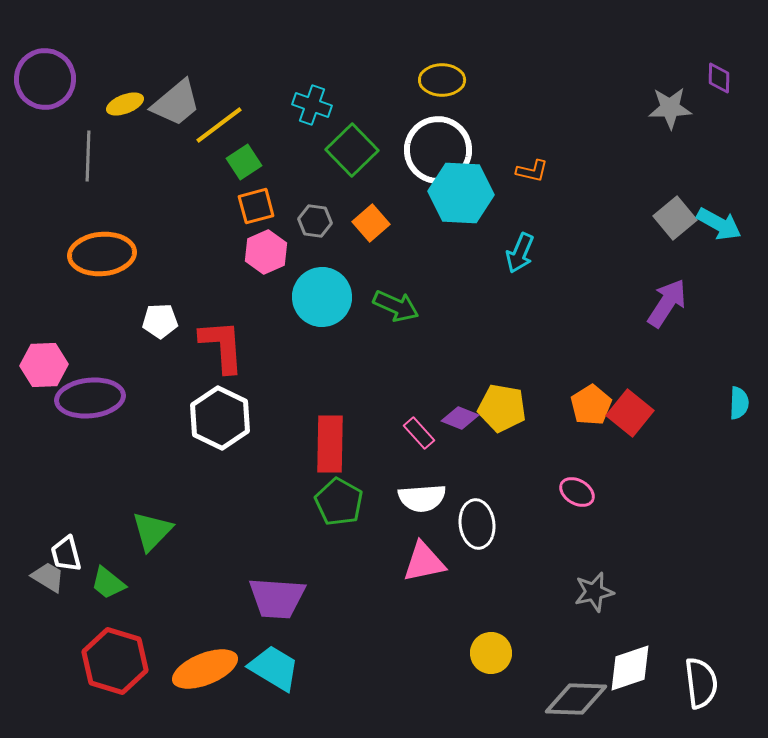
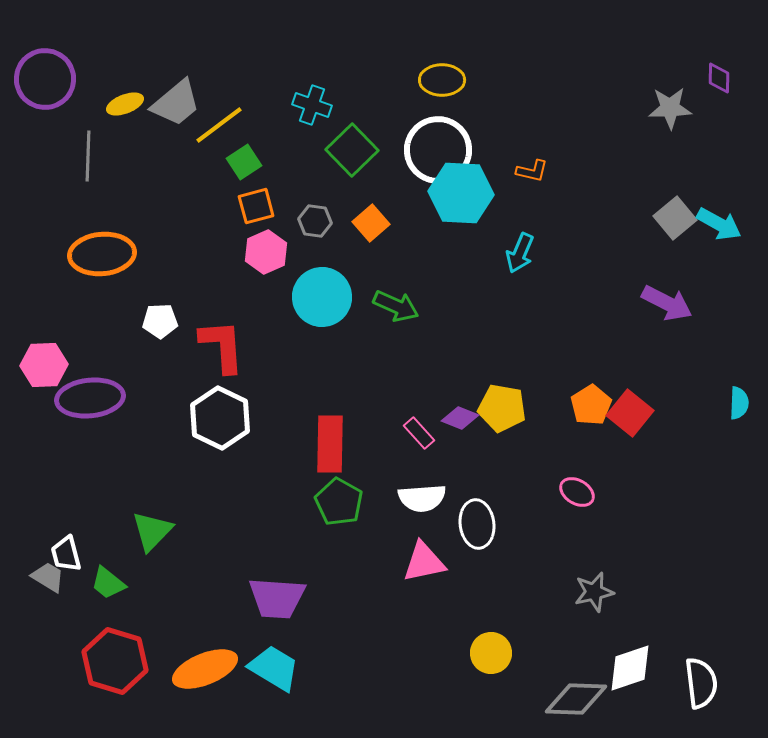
purple arrow at (667, 303): rotated 84 degrees clockwise
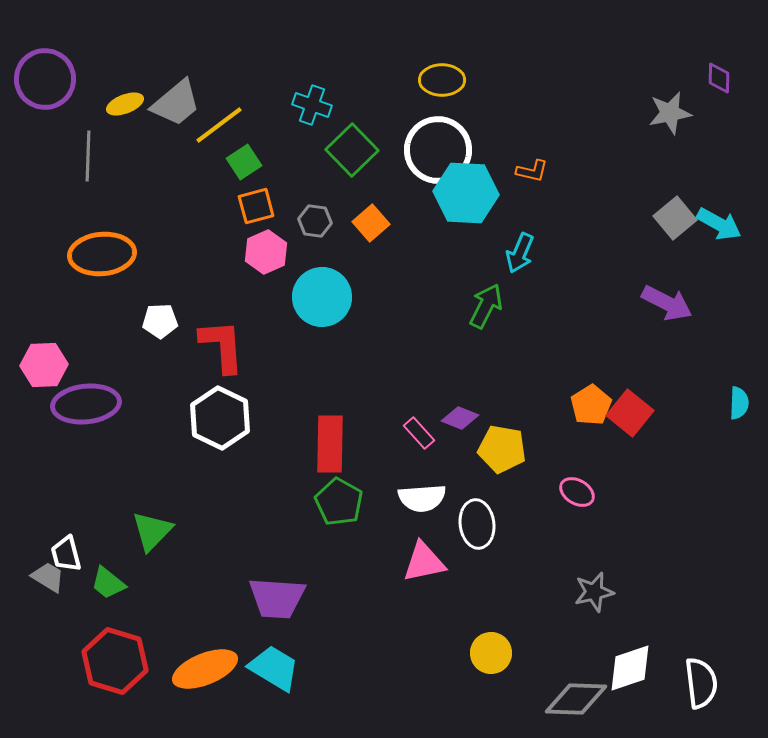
gray star at (670, 108): moved 5 px down; rotated 9 degrees counterclockwise
cyan hexagon at (461, 193): moved 5 px right
green arrow at (396, 306): moved 90 px right; rotated 87 degrees counterclockwise
purple ellipse at (90, 398): moved 4 px left, 6 px down
yellow pentagon at (502, 408): moved 41 px down
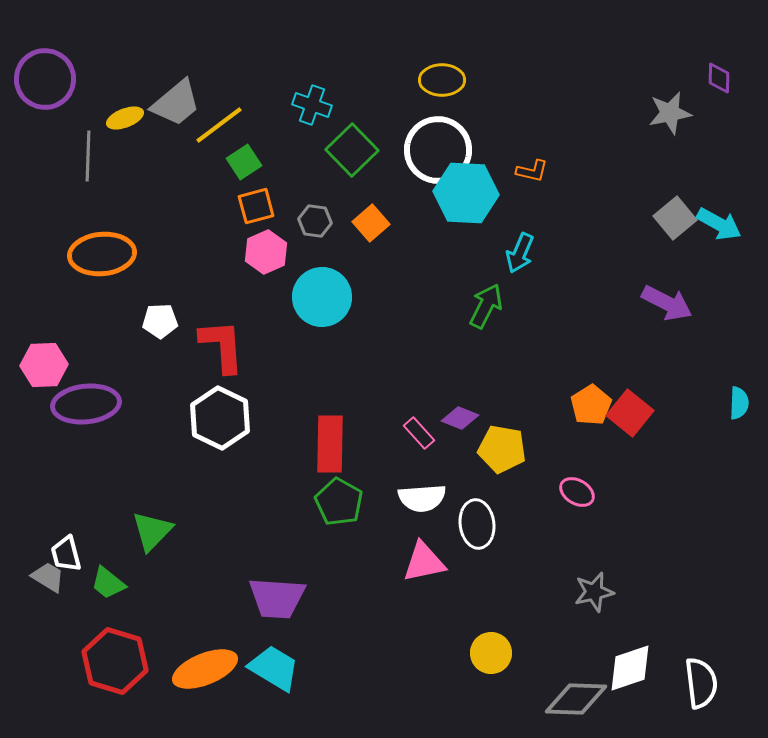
yellow ellipse at (125, 104): moved 14 px down
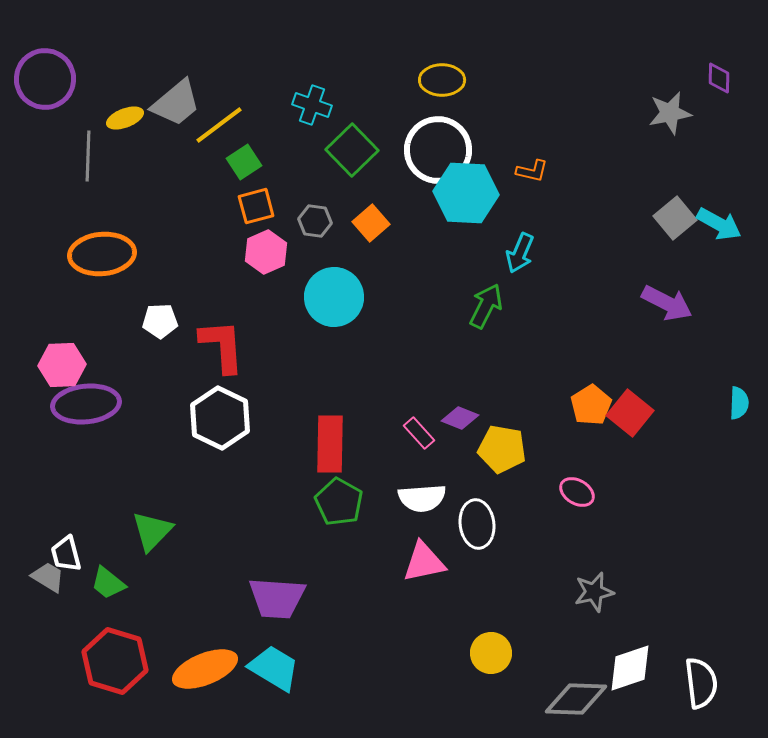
cyan circle at (322, 297): moved 12 px right
pink hexagon at (44, 365): moved 18 px right
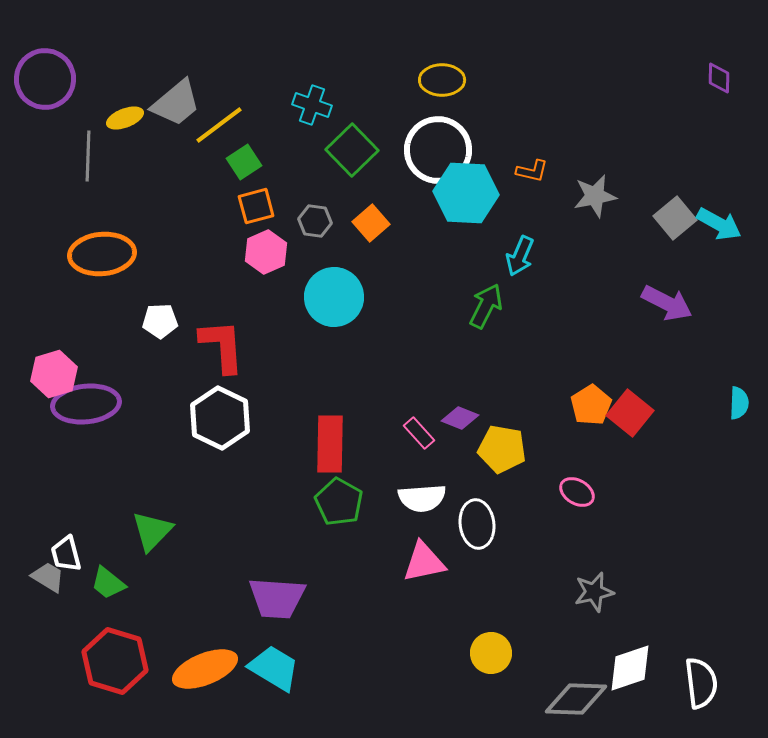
gray star at (670, 113): moved 75 px left, 83 px down
cyan arrow at (520, 253): moved 3 px down
pink hexagon at (62, 365): moved 8 px left, 9 px down; rotated 15 degrees counterclockwise
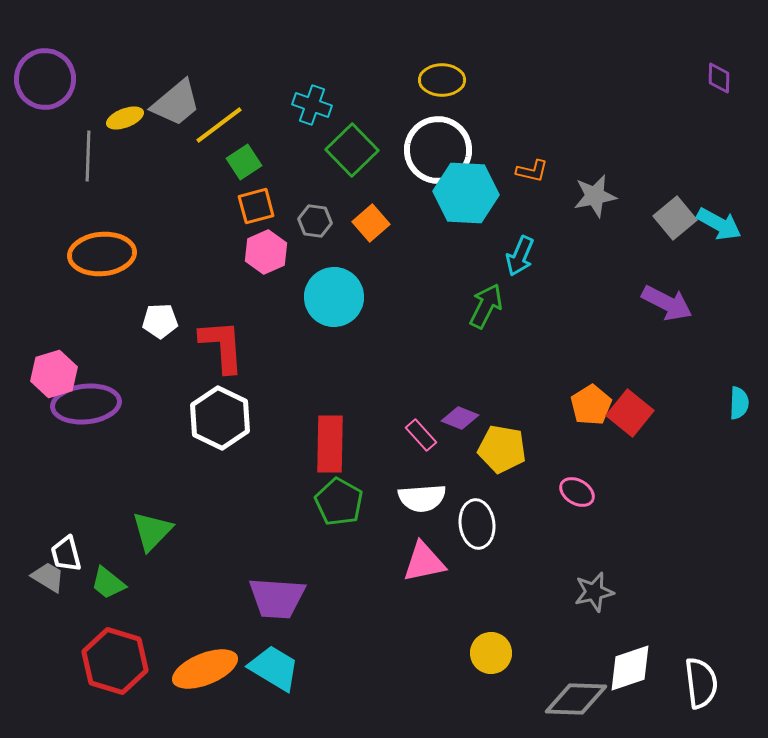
pink rectangle at (419, 433): moved 2 px right, 2 px down
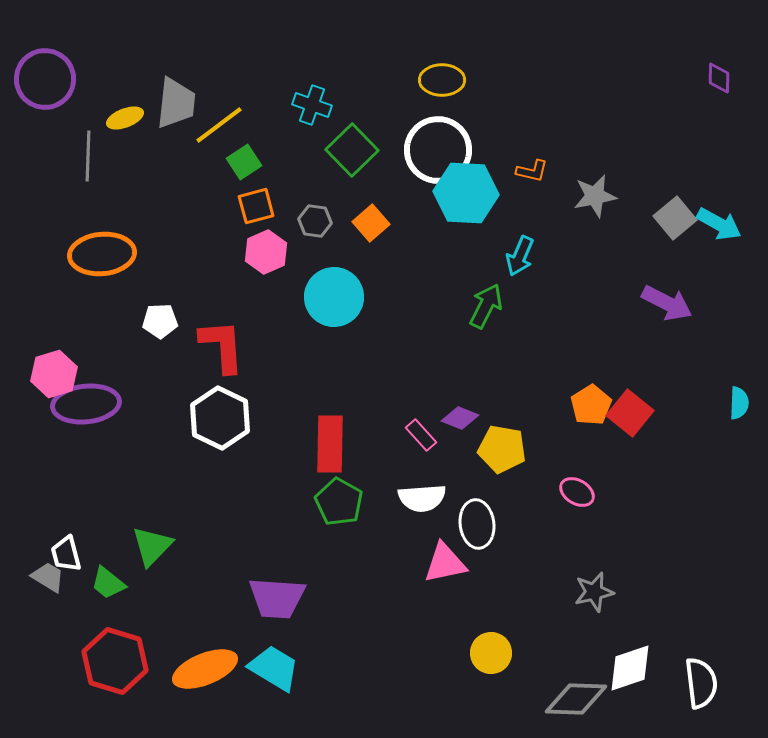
gray trapezoid at (176, 103): rotated 44 degrees counterclockwise
green triangle at (152, 531): moved 15 px down
pink triangle at (424, 562): moved 21 px right, 1 px down
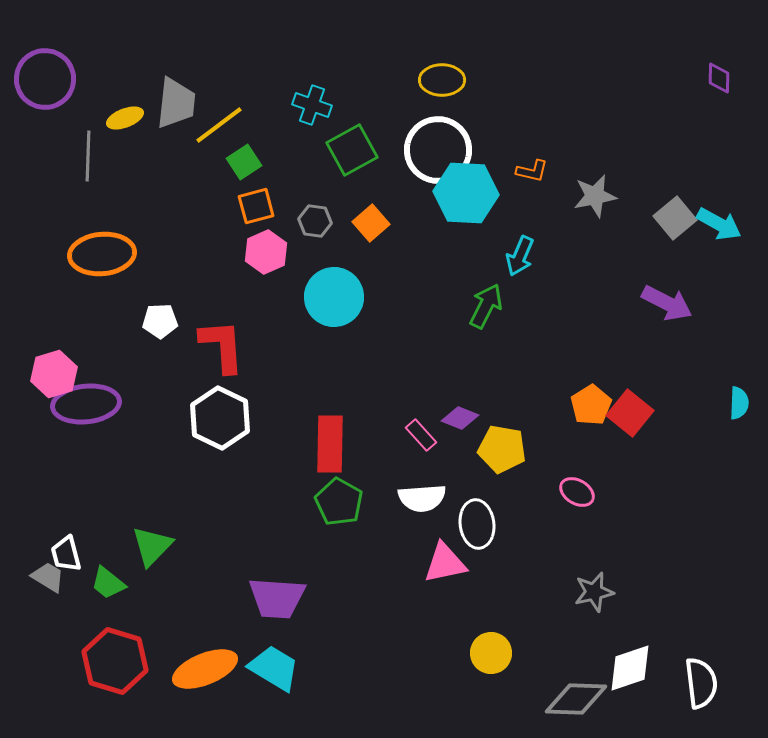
green square at (352, 150): rotated 15 degrees clockwise
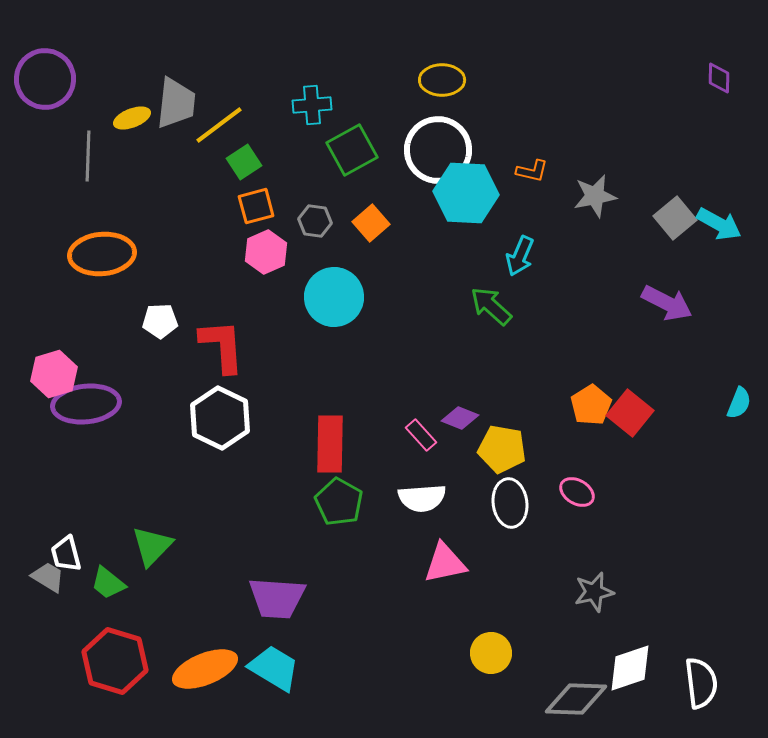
cyan cross at (312, 105): rotated 24 degrees counterclockwise
yellow ellipse at (125, 118): moved 7 px right
green arrow at (486, 306): moved 5 px right; rotated 75 degrees counterclockwise
cyan semicircle at (739, 403): rotated 20 degrees clockwise
white ellipse at (477, 524): moved 33 px right, 21 px up
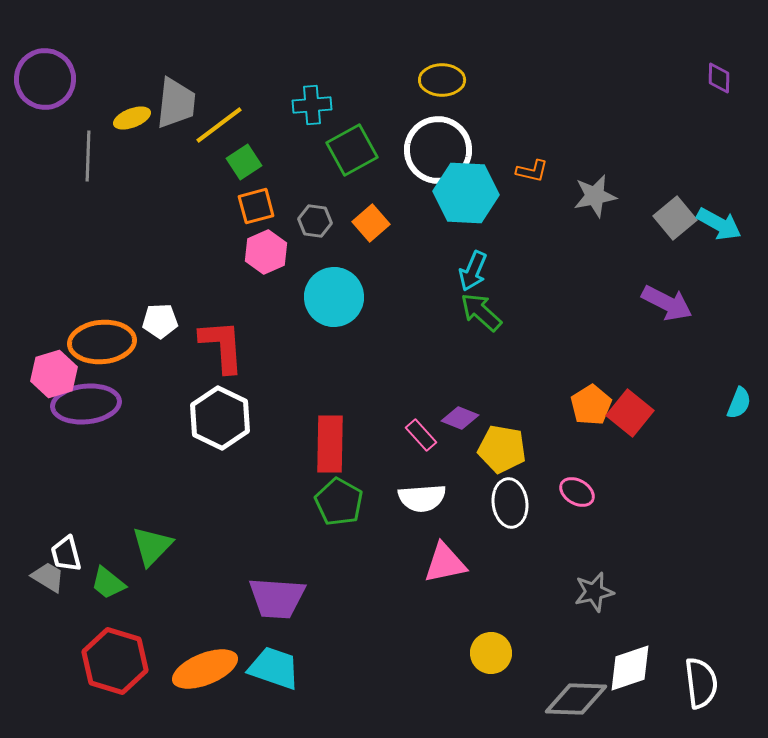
orange ellipse at (102, 254): moved 88 px down
cyan arrow at (520, 256): moved 47 px left, 15 px down
green arrow at (491, 306): moved 10 px left, 6 px down
cyan trapezoid at (274, 668): rotated 12 degrees counterclockwise
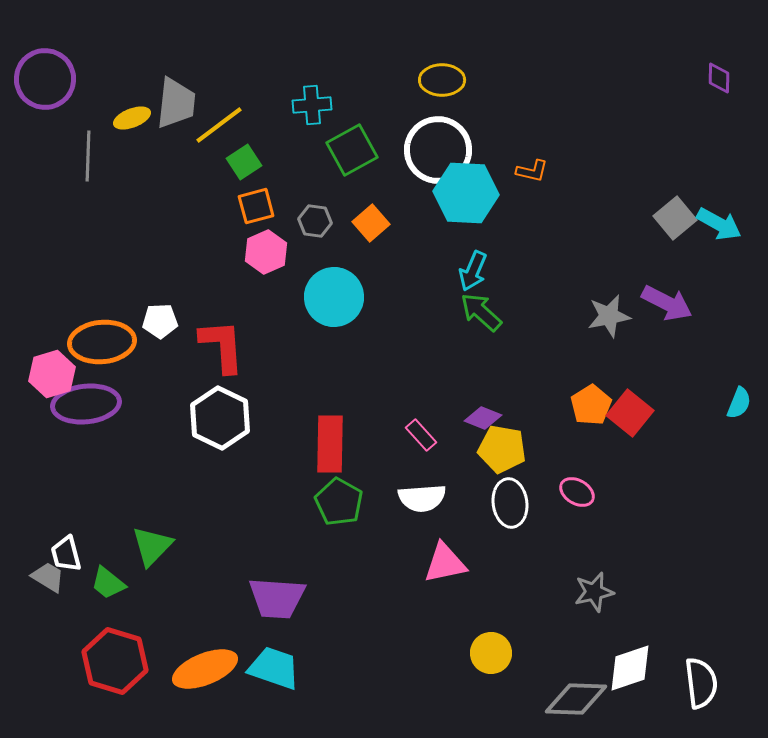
gray star at (595, 196): moved 14 px right, 120 px down
pink hexagon at (54, 374): moved 2 px left
purple diamond at (460, 418): moved 23 px right
